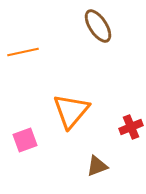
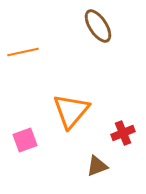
red cross: moved 8 px left, 6 px down
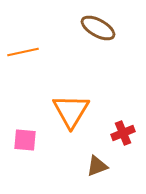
brown ellipse: moved 2 px down; rotated 28 degrees counterclockwise
orange triangle: rotated 9 degrees counterclockwise
pink square: rotated 25 degrees clockwise
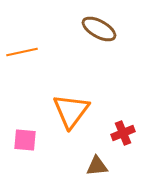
brown ellipse: moved 1 px right, 1 px down
orange line: moved 1 px left
orange triangle: rotated 6 degrees clockwise
brown triangle: rotated 15 degrees clockwise
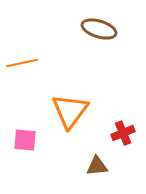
brown ellipse: rotated 12 degrees counterclockwise
orange line: moved 11 px down
orange triangle: moved 1 px left
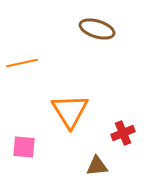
brown ellipse: moved 2 px left
orange triangle: rotated 9 degrees counterclockwise
pink square: moved 1 px left, 7 px down
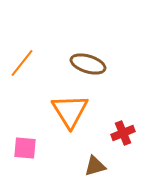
brown ellipse: moved 9 px left, 35 px down
orange line: rotated 40 degrees counterclockwise
pink square: moved 1 px right, 1 px down
brown triangle: moved 2 px left; rotated 10 degrees counterclockwise
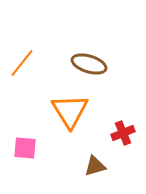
brown ellipse: moved 1 px right
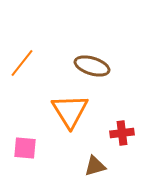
brown ellipse: moved 3 px right, 2 px down
red cross: moved 1 px left; rotated 15 degrees clockwise
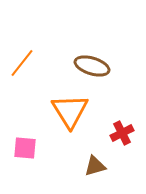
red cross: rotated 20 degrees counterclockwise
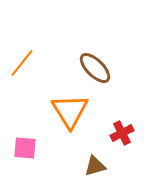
brown ellipse: moved 3 px right, 2 px down; rotated 28 degrees clockwise
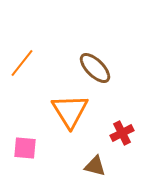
brown triangle: rotated 30 degrees clockwise
